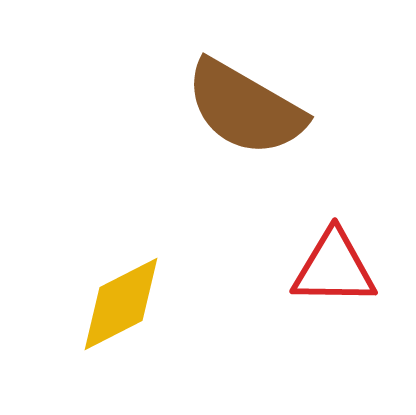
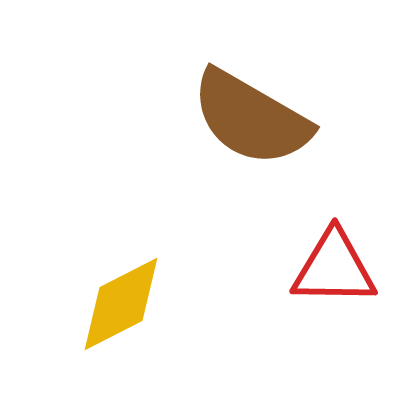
brown semicircle: moved 6 px right, 10 px down
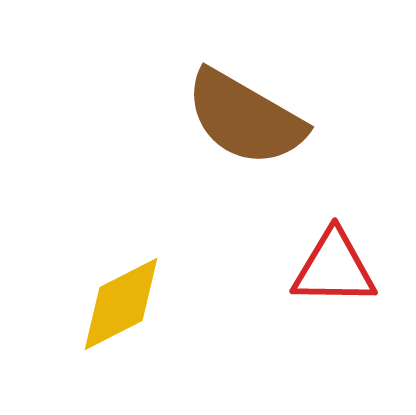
brown semicircle: moved 6 px left
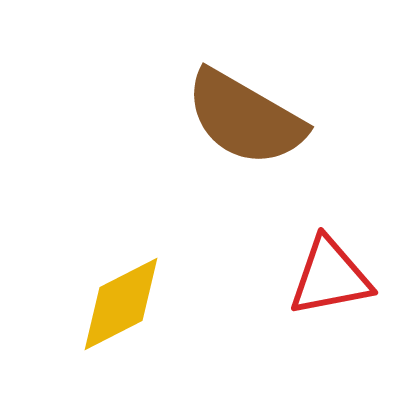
red triangle: moved 4 px left, 9 px down; rotated 12 degrees counterclockwise
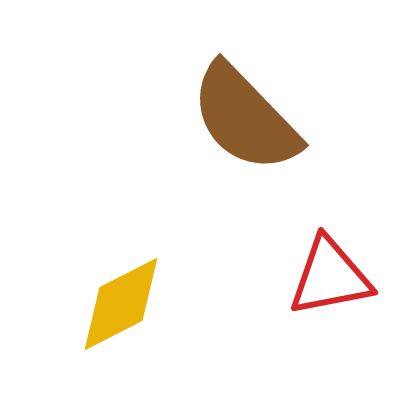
brown semicircle: rotated 16 degrees clockwise
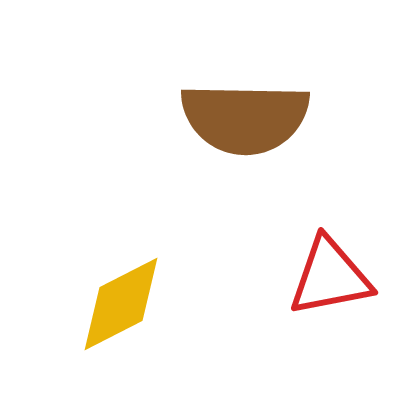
brown semicircle: rotated 45 degrees counterclockwise
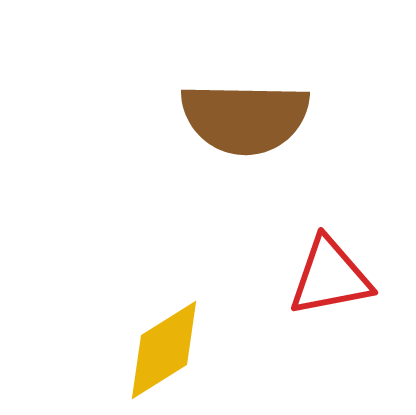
yellow diamond: moved 43 px right, 46 px down; rotated 5 degrees counterclockwise
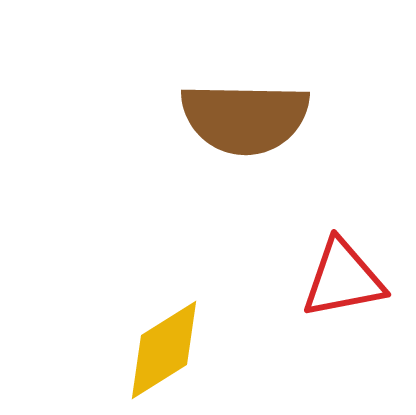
red triangle: moved 13 px right, 2 px down
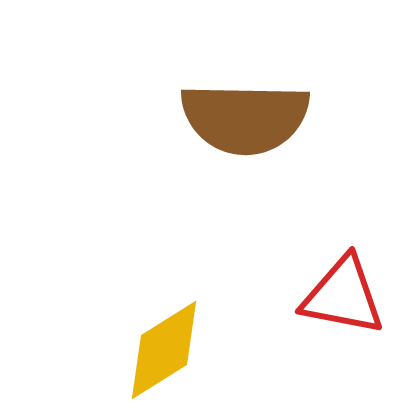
red triangle: moved 17 px down; rotated 22 degrees clockwise
